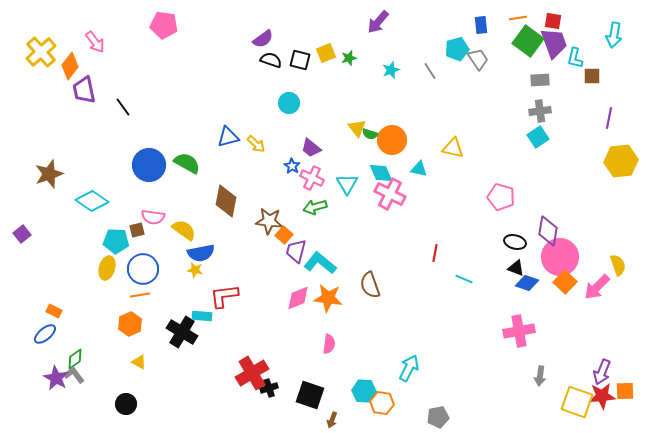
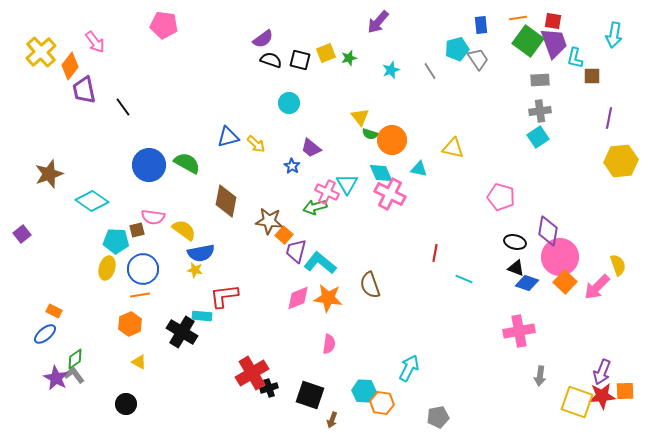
yellow triangle at (357, 128): moved 3 px right, 11 px up
pink cross at (312, 178): moved 15 px right, 14 px down
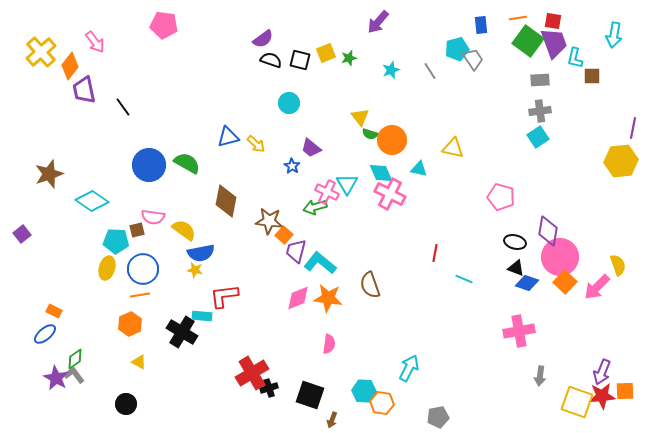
gray trapezoid at (478, 59): moved 5 px left
purple line at (609, 118): moved 24 px right, 10 px down
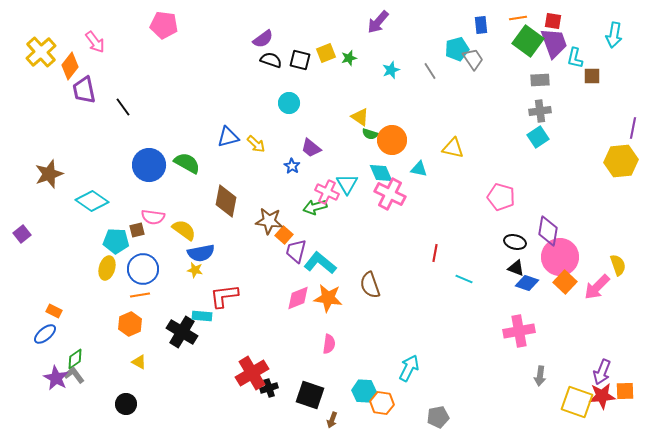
yellow triangle at (360, 117): rotated 18 degrees counterclockwise
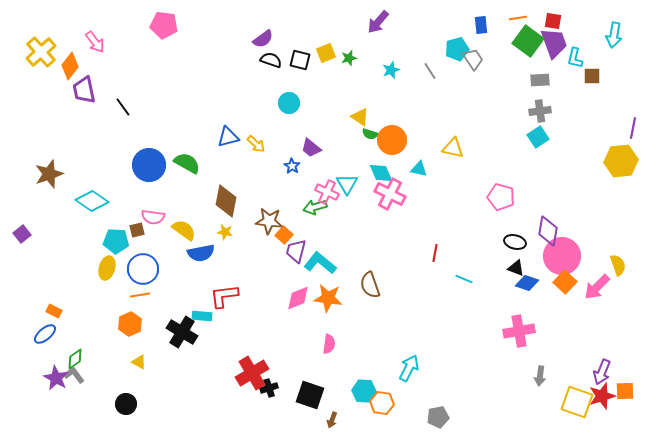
pink circle at (560, 257): moved 2 px right, 1 px up
yellow star at (195, 270): moved 30 px right, 38 px up
red star at (602, 396): rotated 12 degrees counterclockwise
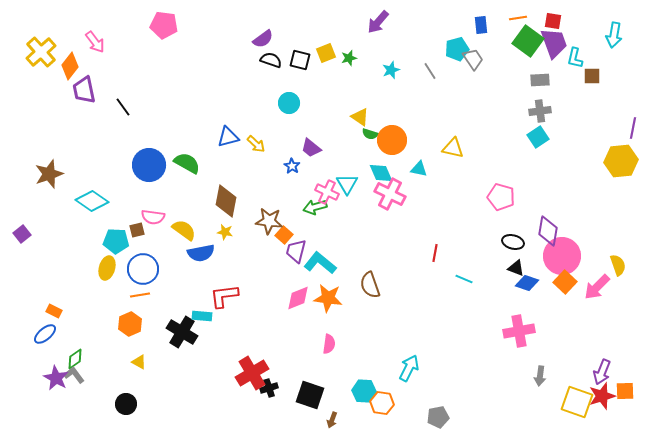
black ellipse at (515, 242): moved 2 px left
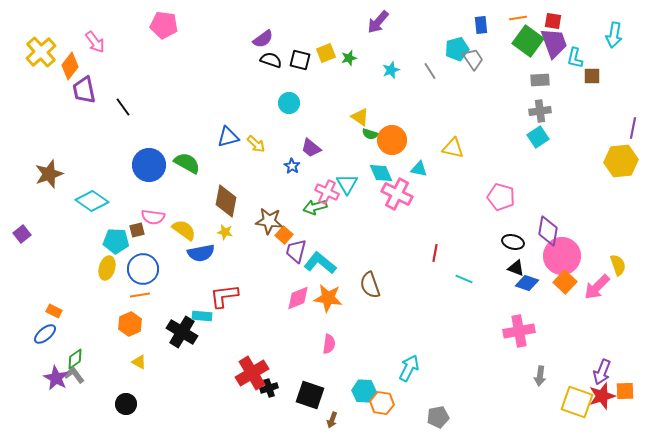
pink cross at (390, 194): moved 7 px right
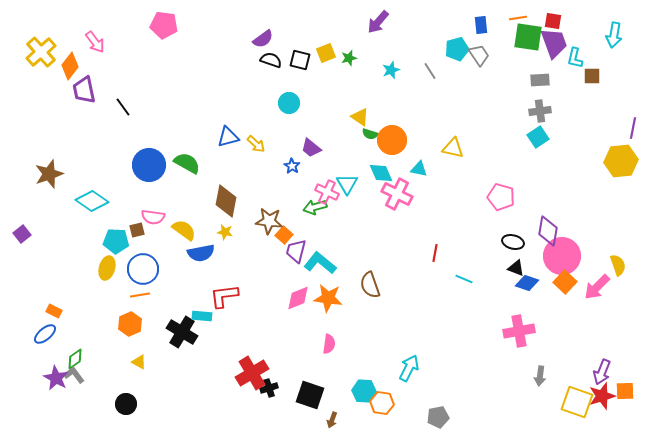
green square at (528, 41): moved 4 px up; rotated 28 degrees counterclockwise
gray trapezoid at (473, 59): moved 6 px right, 4 px up
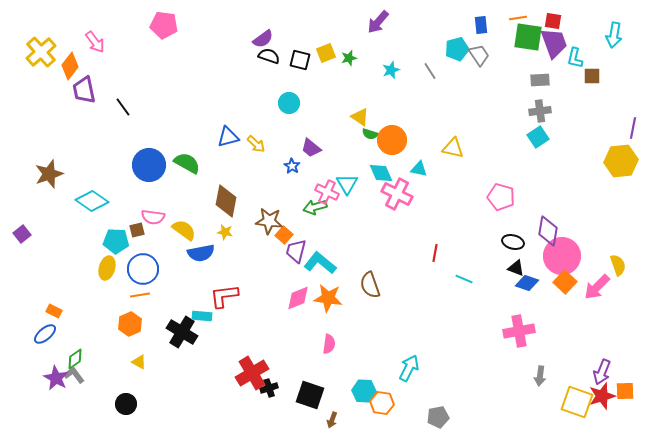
black semicircle at (271, 60): moved 2 px left, 4 px up
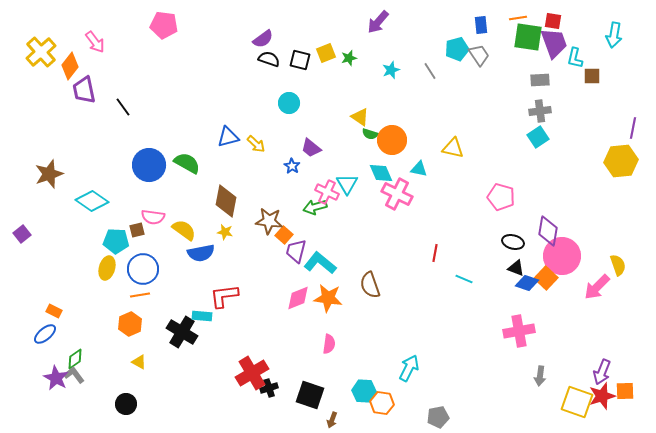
black semicircle at (269, 56): moved 3 px down
orange square at (565, 282): moved 19 px left, 4 px up
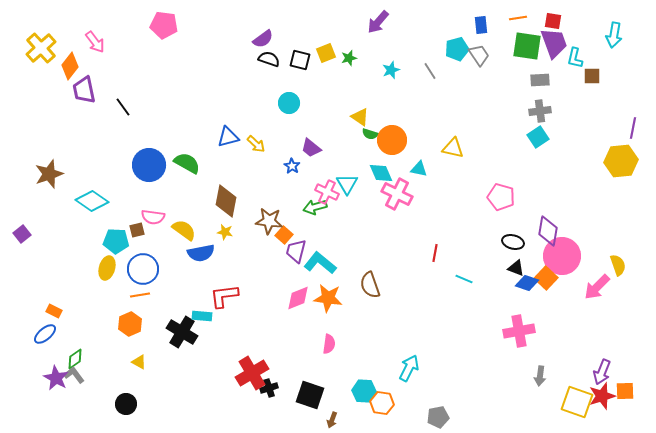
green square at (528, 37): moved 1 px left, 9 px down
yellow cross at (41, 52): moved 4 px up
